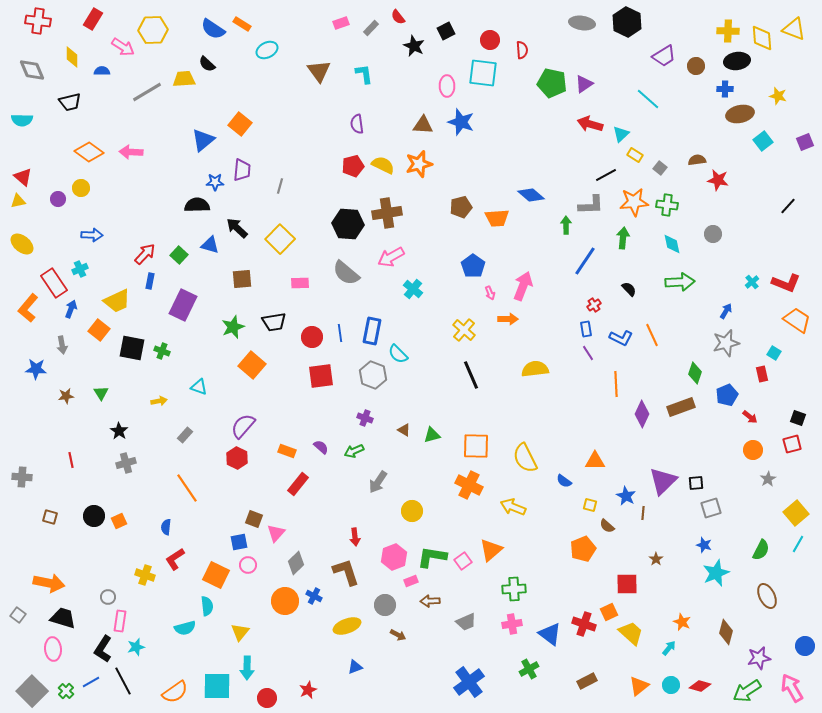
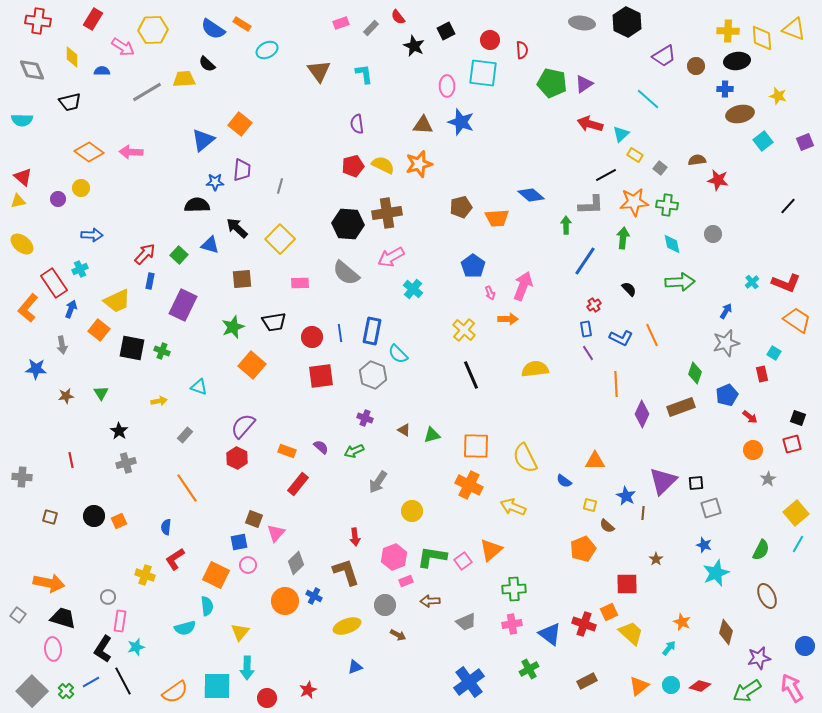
pink rectangle at (411, 581): moved 5 px left
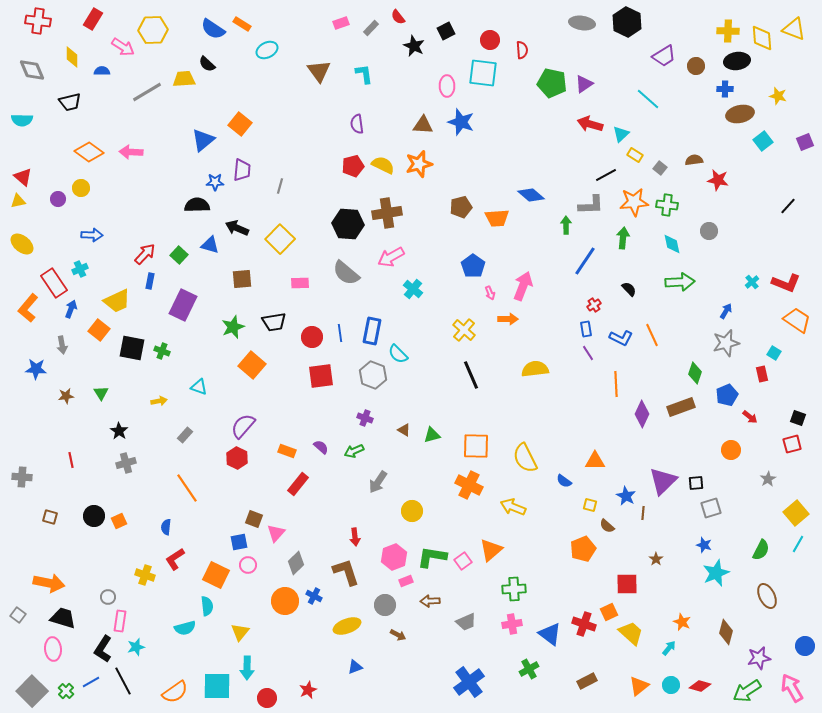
brown semicircle at (697, 160): moved 3 px left
black arrow at (237, 228): rotated 20 degrees counterclockwise
gray circle at (713, 234): moved 4 px left, 3 px up
orange circle at (753, 450): moved 22 px left
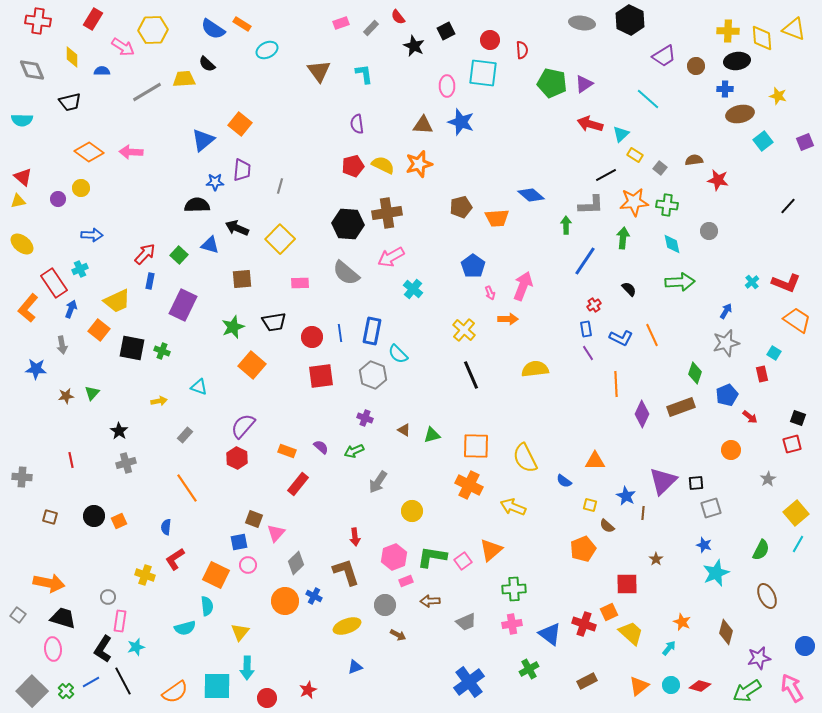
black hexagon at (627, 22): moved 3 px right, 2 px up
green triangle at (101, 393): moved 9 px left; rotated 14 degrees clockwise
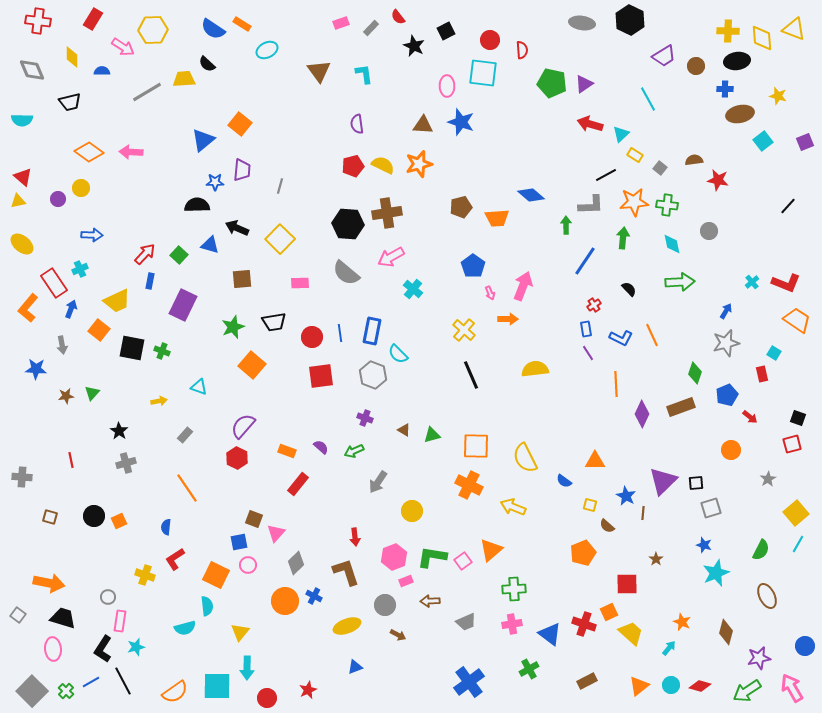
cyan line at (648, 99): rotated 20 degrees clockwise
orange pentagon at (583, 549): moved 4 px down
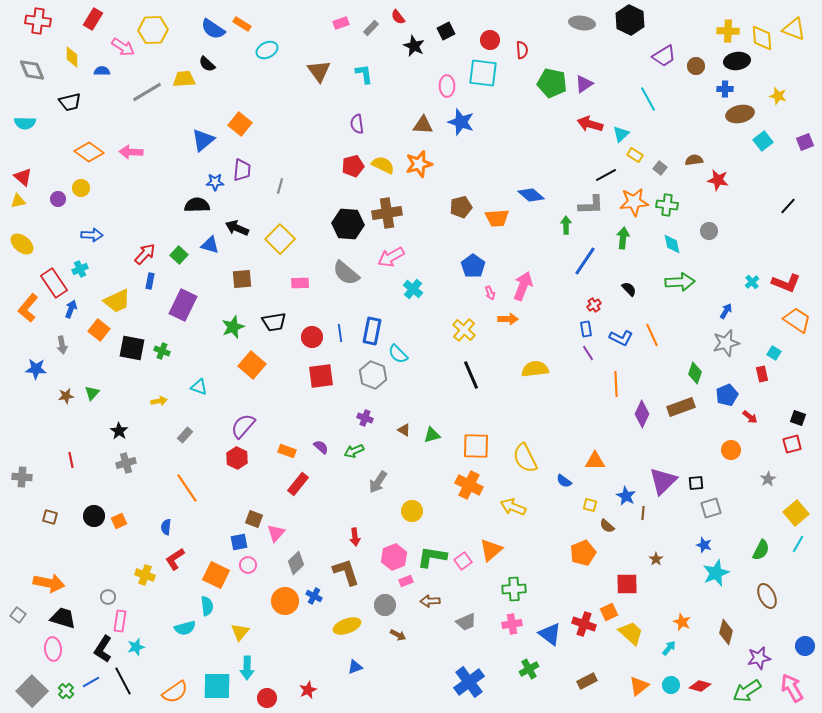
cyan semicircle at (22, 120): moved 3 px right, 3 px down
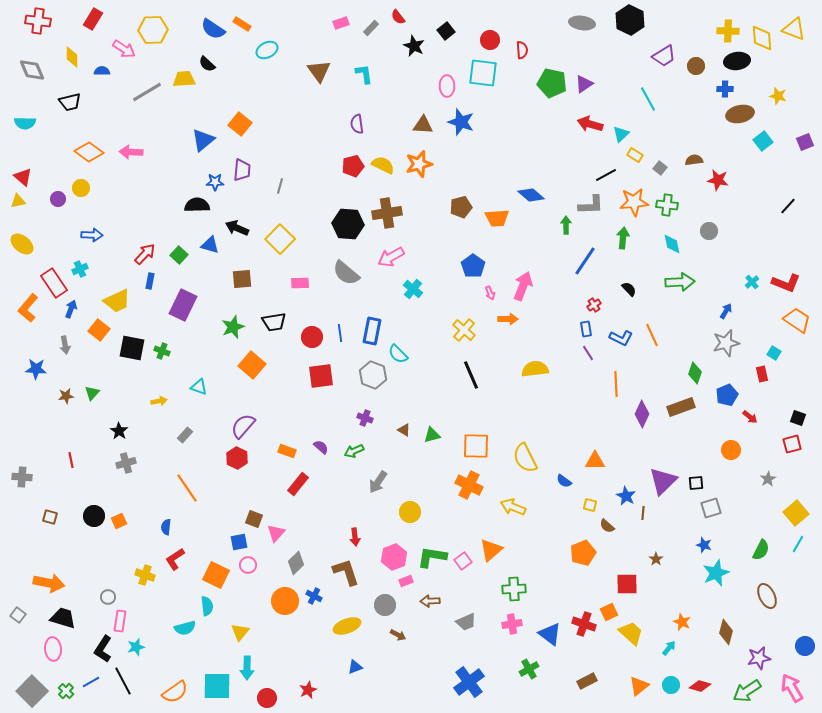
black square at (446, 31): rotated 12 degrees counterclockwise
pink arrow at (123, 47): moved 1 px right, 2 px down
gray arrow at (62, 345): moved 3 px right
yellow circle at (412, 511): moved 2 px left, 1 px down
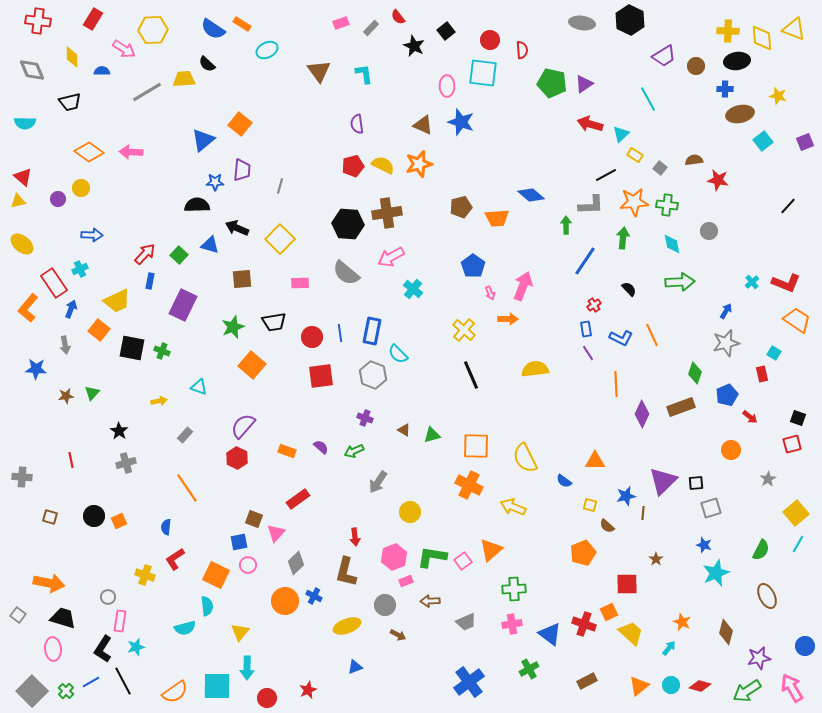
brown triangle at (423, 125): rotated 20 degrees clockwise
red rectangle at (298, 484): moved 15 px down; rotated 15 degrees clockwise
blue star at (626, 496): rotated 30 degrees clockwise
brown L-shape at (346, 572): rotated 148 degrees counterclockwise
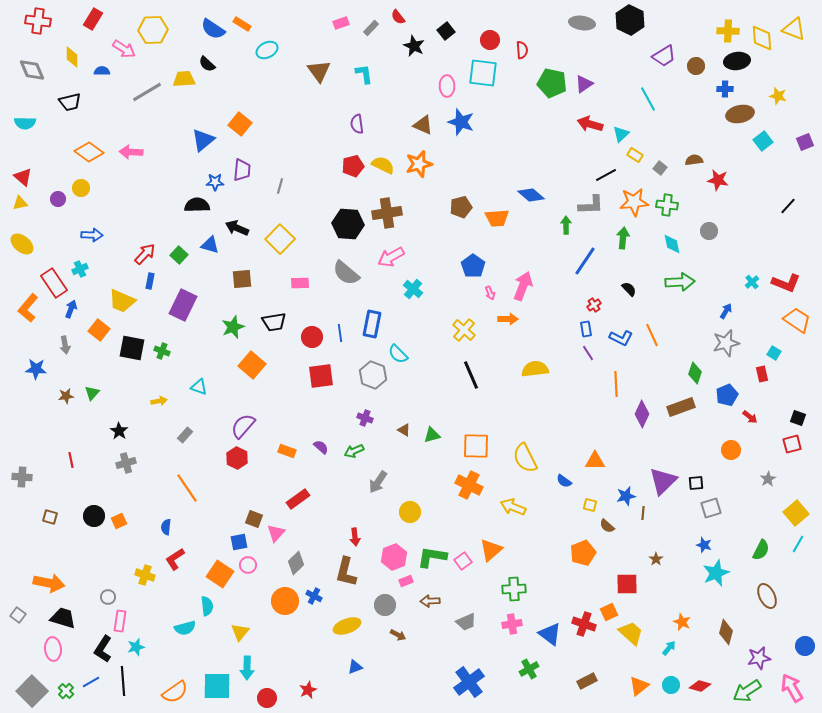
yellow triangle at (18, 201): moved 2 px right, 2 px down
yellow trapezoid at (117, 301): moved 5 px right; rotated 48 degrees clockwise
blue rectangle at (372, 331): moved 7 px up
orange square at (216, 575): moved 4 px right, 1 px up; rotated 8 degrees clockwise
black line at (123, 681): rotated 24 degrees clockwise
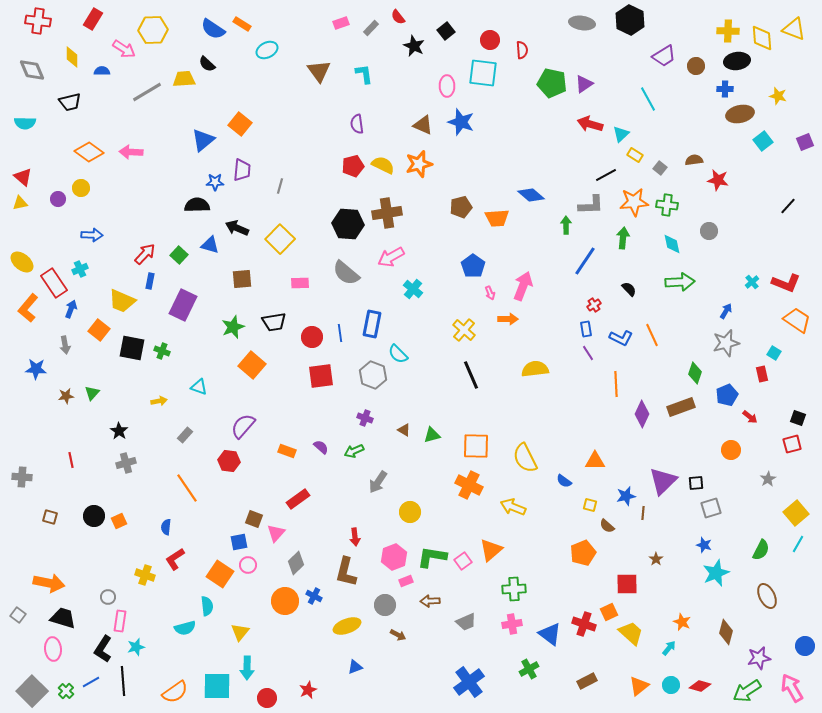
yellow ellipse at (22, 244): moved 18 px down
red hexagon at (237, 458): moved 8 px left, 3 px down; rotated 20 degrees counterclockwise
